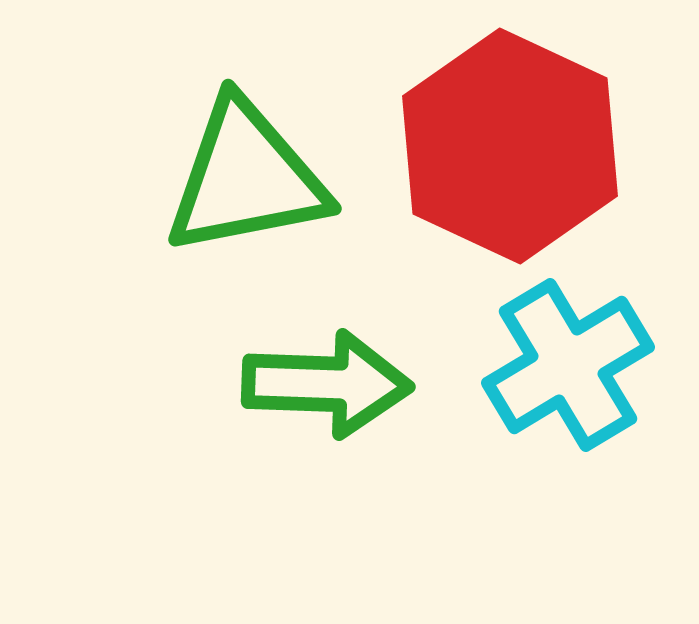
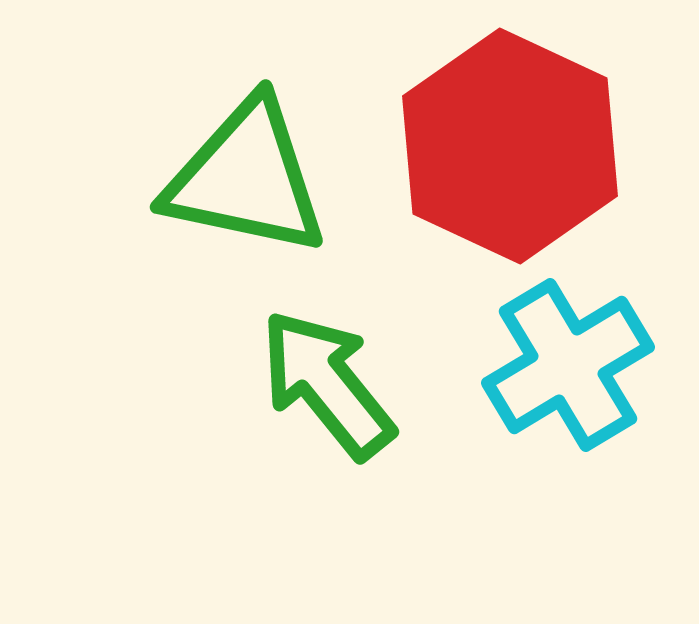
green triangle: rotated 23 degrees clockwise
green arrow: rotated 131 degrees counterclockwise
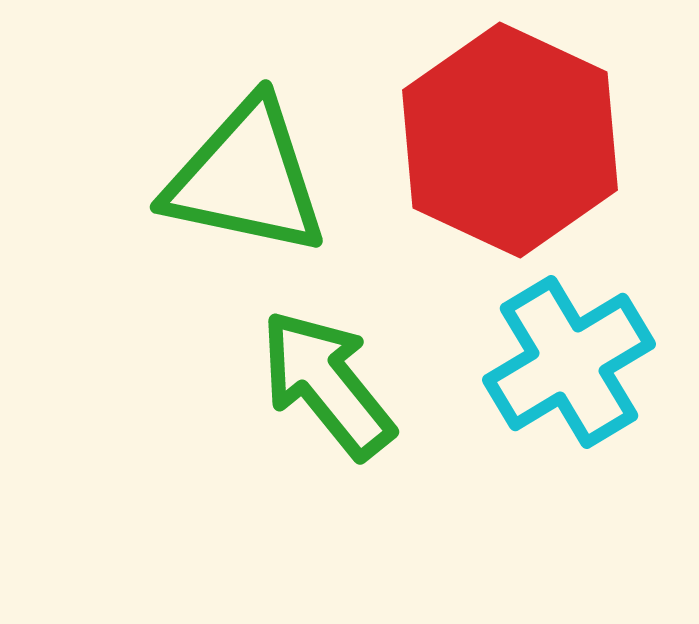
red hexagon: moved 6 px up
cyan cross: moved 1 px right, 3 px up
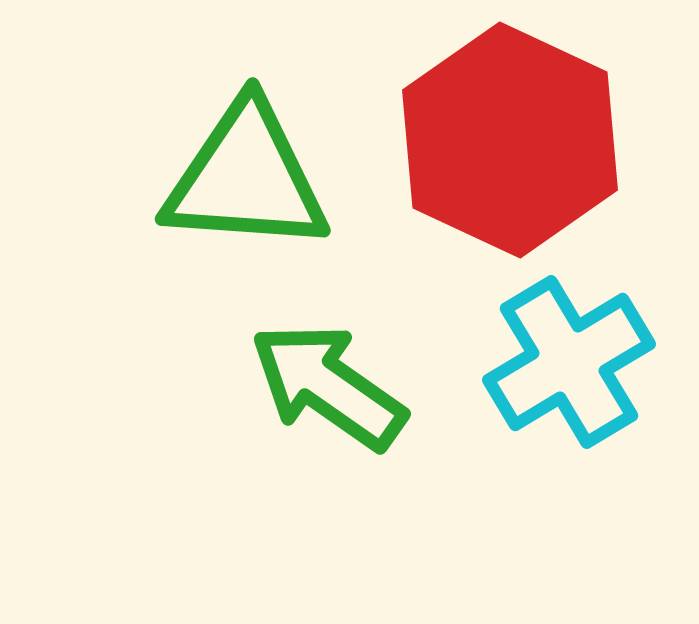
green triangle: rotated 8 degrees counterclockwise
green arrow: moved 1 px right, 2 px down; rotated 16 degrees counterclockwise
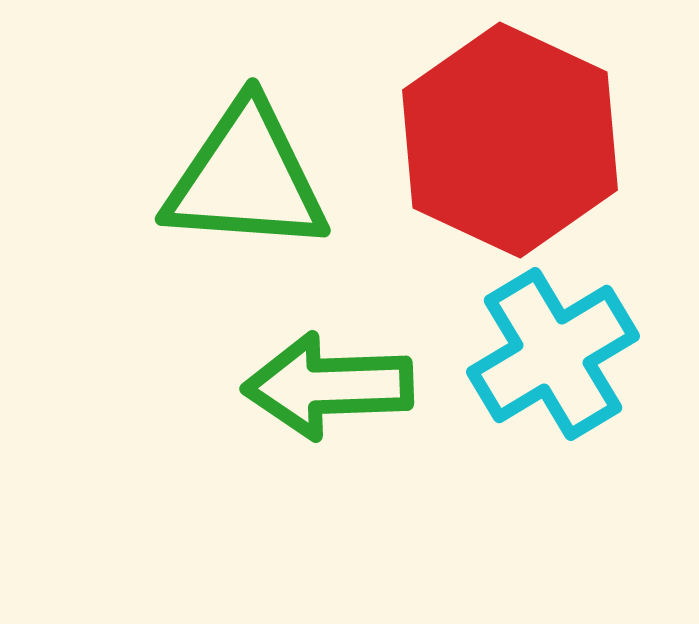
cyan cross: moved 16 px left, 8 px up
green arrow: rotated 37 degrees counterclockwise
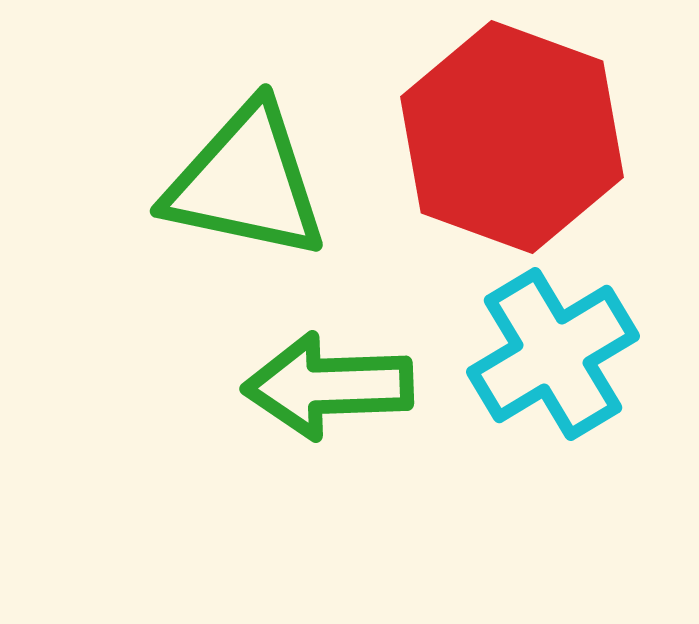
red hexagon: moved 2 px right, 3 px up; rotated 5 degrees counterclockwise
green triangle: moved 4 px down; rotated 8 degrees clockwise
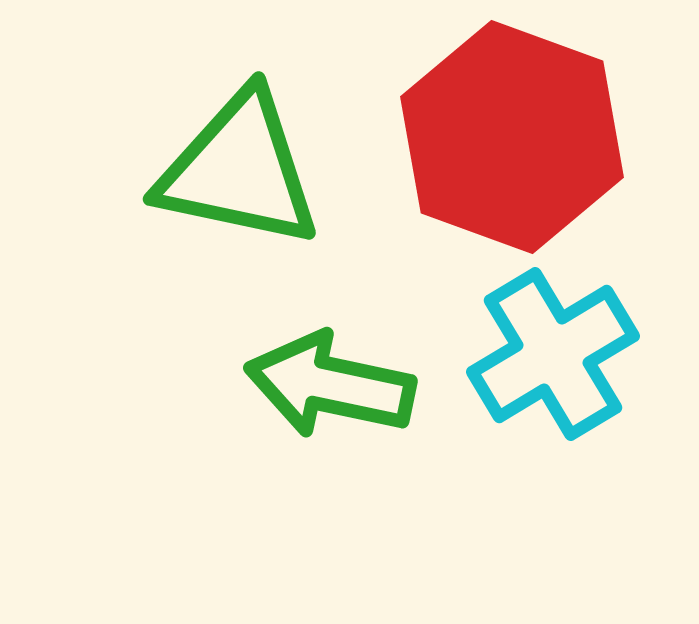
green triangle: moved 7 px left, 12 px up
green arrow: moved 2 px right, 1 px up; rotated 14 degrees clockwise
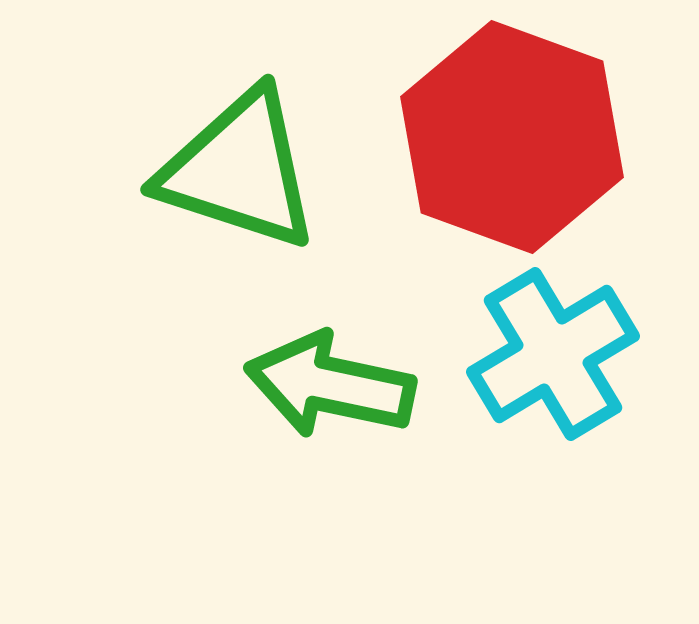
green triangle: rotated 6 degrees clockwise
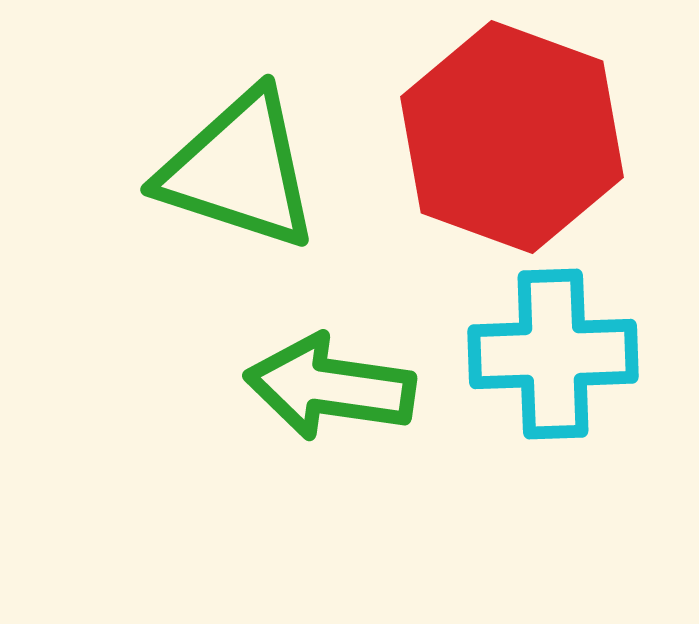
cyan cross: rotated 29 degrees clockwise
green arrow: moved 2 px down; rotated 4 degrees counterclockwise
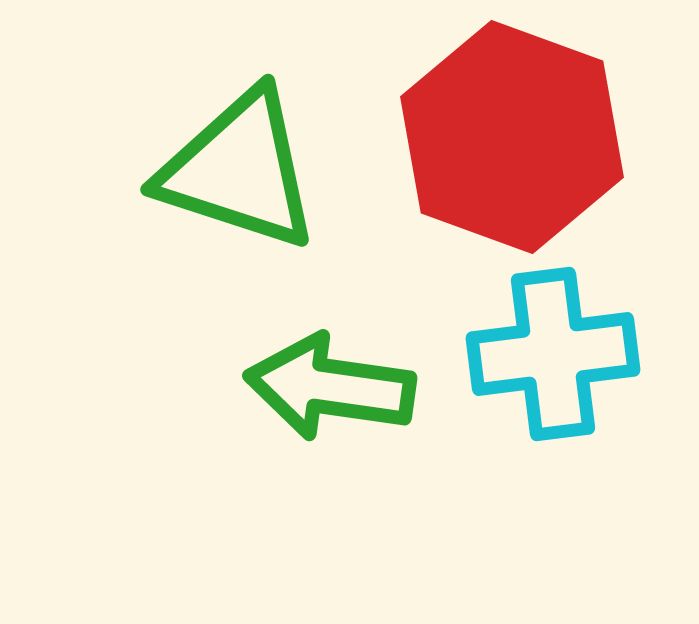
cyan cross: rotated 5 degrees counterclockwise
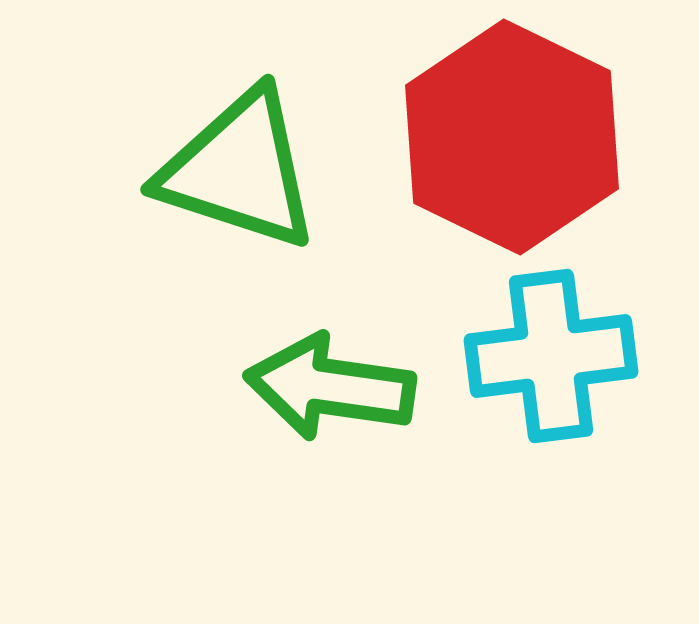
red hexagon: rotated 6 degrees clockwise
cyan cross: moved 2 px left, 2 px down
